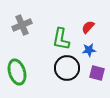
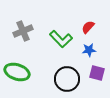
gray cross: moved 1 px right, 6 px down
green L-shape: rotated 55 degrees counterclockwise
black circle: moved 11 px down
green ellipse: rotated 55 degrees counterclockwise
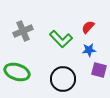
purple square: moved 2 px right, 3 px up
black circle: moved 4 px left
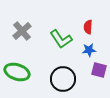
red semicircle: rotated 40 degrees counterclockwise
gray cross: moved 1 px left; rotated 18 degrees counterclockwise
green L-shape: rotated 10 degrees clockwise
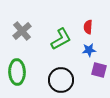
green L-shape: rotated 85 degrees counterclockwise
green ellipse: rotated 70 degrees clockwise
black circle: moved 2 px left, 1 px down
